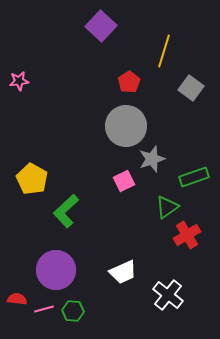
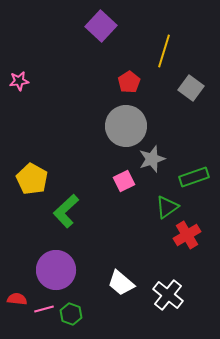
white trapezoid: moved 2 px left, 11 px down; rotated 64 degrees clockwise
green hexagon: moved 2 px left, 3 px down; rotated 15 degrees clockwise
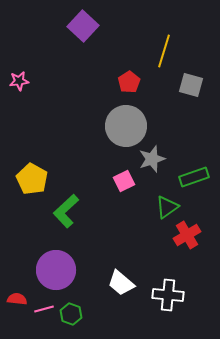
purple square: moved 18 px left
gray square: moved 3 px up; rotated 20 degrees counterclockwise
white cross: rotated 32 degrees counterclockwise
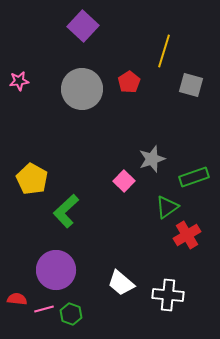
gray circle: moved 44 px left, 37 px up
pink square: rotated 20 degrees counterclockwise
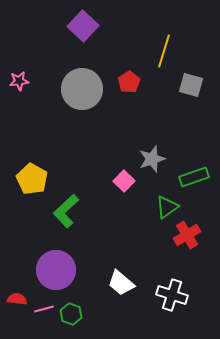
white cross: moved 4 px right; rotated 12 degrees clockwise
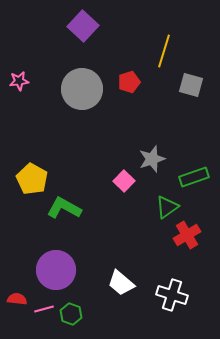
red pentagon: rotated 15 degrees clockwise
green L-shape: moved 2 px left, 3 px up; rotated 72 degrees clockwise
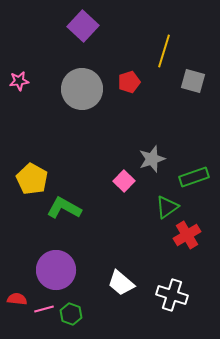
gray square: moved 2 px right, 4 px up
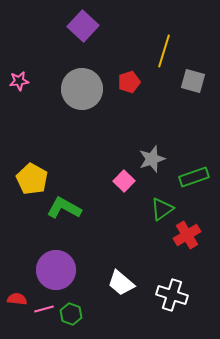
green triangle: moved 5 px left, 2 px down
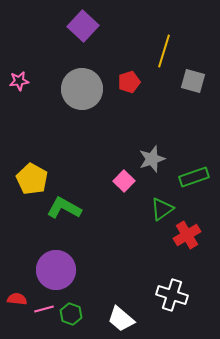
white trapezoid: moved 36 px down
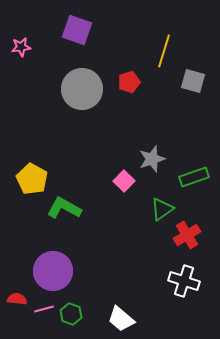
purple square: moved 6 px left, 4 px down; rotated 24 degrees counterclockwise
pink star: moved 2 px right, 34 px up
purple circle: moved 3 px left, 1 px down
white cross: moved 12 px right, 14 px up
